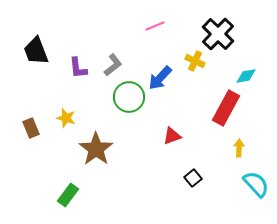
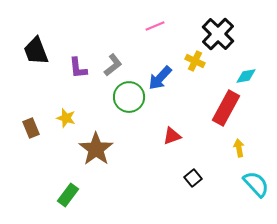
yellow arrow: rotated 12 degrees counterclockwise
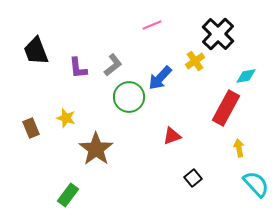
pink line: moved 3 px left, 1 px up
yellow cross: rotated 30 degrees clockwise
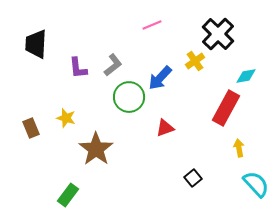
black trapezoid: moved 7 px up; rotated 24 degrees clockwise
red triangle: moved 7 px left, 8 px up
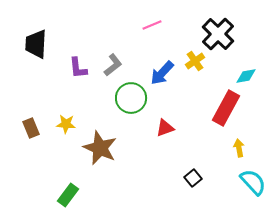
blue arrow: moved 2 px right, 5 px up
green circle: moved 2 px right, 1 px down
yellow star: moved 6 px down; rotated 12 degrees counterclockwise
brown star: moved 4 px right, 1 px up; rotated 12 degrees counterclockwise
cyan semicircle: moved 3 px left, 2 px up
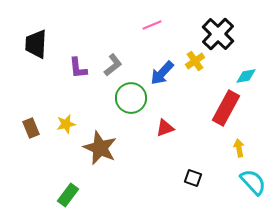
yellow star: rotated 18 degrees counterclockwise
black square: rotated 30 degrees counterclockwise
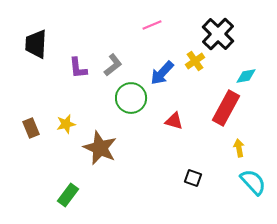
red triangle: moved 9 px right, 7 px up; rotated 36 degrees clockwise
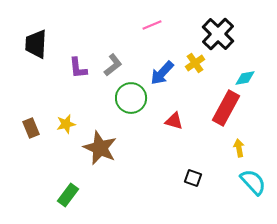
yellow cross: moved 2 px down
cyan diamond: moved 1 px left, 2 px down
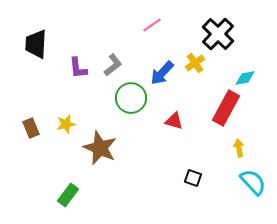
pink line: rotated 12 degrees counterclockwise
